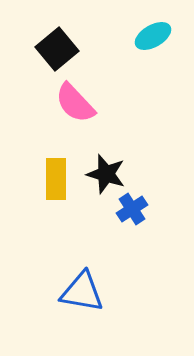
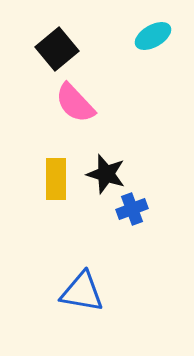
blue cross: rotated 12 degrees clockwise
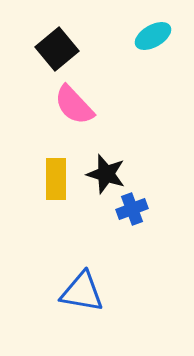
pink semicircle: moved 1 px left, 2 px down
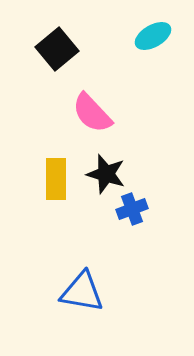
pink semicircle: moved 18 px right, 8 px down
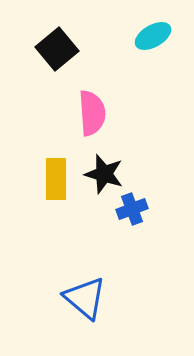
pink semicircle: rotated 141 degrees counterclockwise
black star: moved 2 px left
blue triangle: moved 3 px right, 6 px down; rotated 30 degrees clockwise
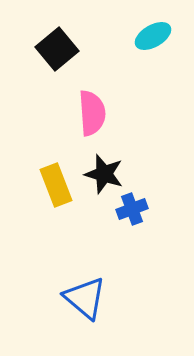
yellow rectangle: moved 6 px down; rotated 21 degrees counterclockwise
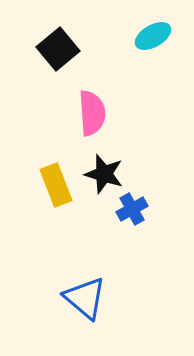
black square: moved 1 px right
blue cross: rotated 8 degrees counterclockwise
